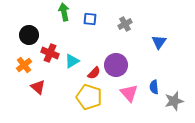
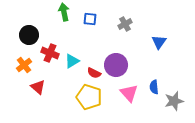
red semicircle: rotated 72 degrees clockwise
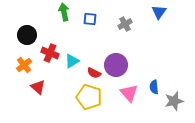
black circle: moved 2 px left
blue triangle: moved 30 px up
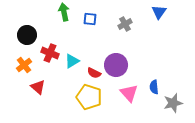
gray star: moved 1 px left, 2 px down
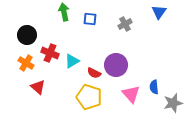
orange cross: moved 2 px right, 2 px up; rotated 21 degrees counterclockwise
pink triangle: moved 2 px right, 1 px down
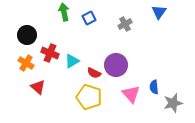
blue square: moved 1 px left, 1 px up; rotated 32 degrees counterclockwise
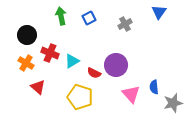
green arrow: moved 3 px left, 4 px down
yellow pentagon: moved 9 px left
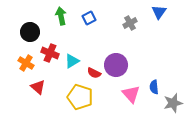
gray cross: moved 5 px right, 1 px up
black circle: moved 3 px right, 3 px up
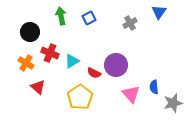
yellow pentagon: rotated 20 degrees clockwise
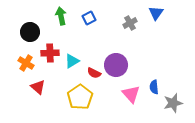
blue triangle: moved 3 px left, 1 px down
red cross: rotated 24 degrees counterclockwise
